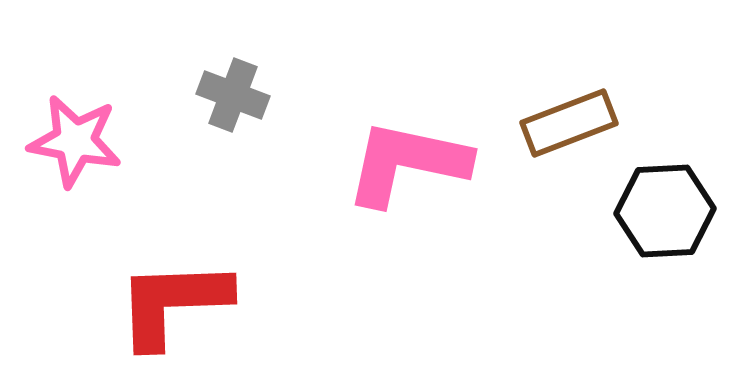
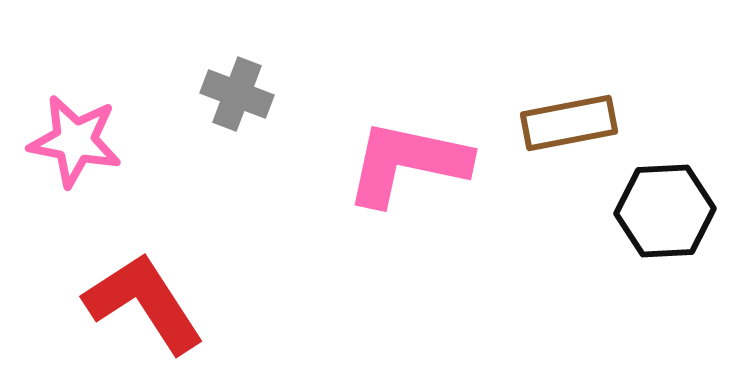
gray cross: moved 4 px right, 1 px up
brown rectangle: rotated 10 degrees clockwise
red L-shape: moved 29 px left; rotated 59 degrees clockwise
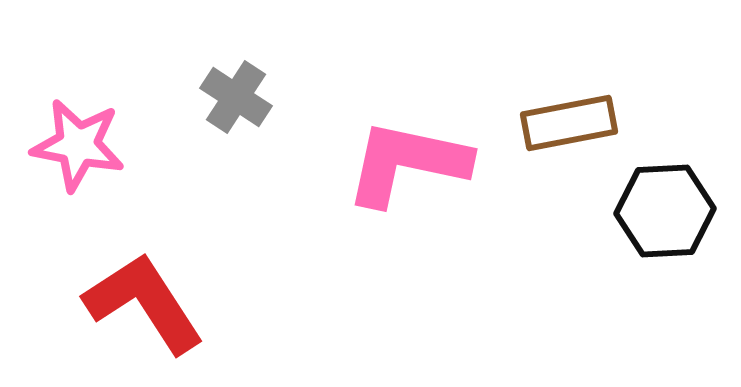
gray cross: moved 1 px left, 3 px down; rotated 12 degrees clockwise
pink star: moved 3 px right, 4 px down
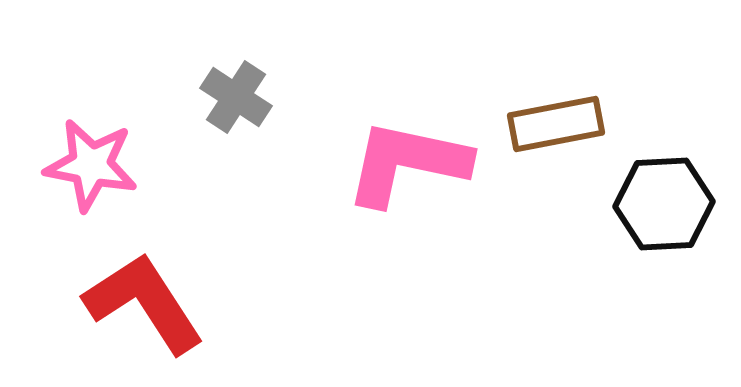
brown rectangle: moved 13 px left, 1 px down
pink star: moved 13 px right, 20 px down
black hexagon: moved 1 px left, 7 px up
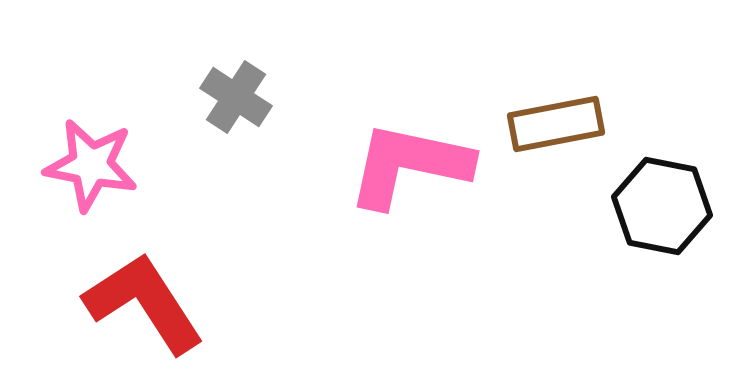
pink L-shape: moved 2 px right, 2 px down
black hexagon: moved 2 px left, 2 px down; rotated 14 degrees clockwise
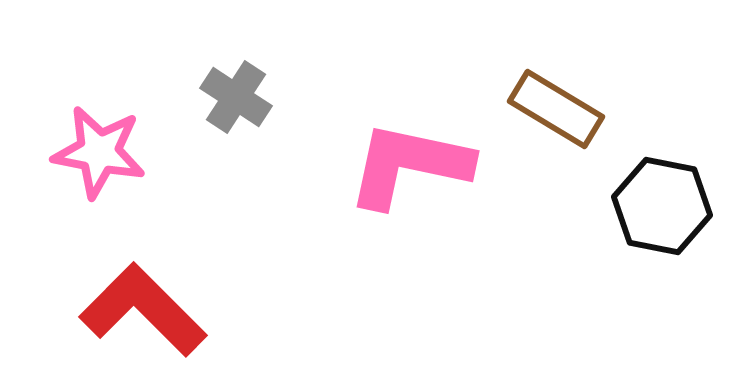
brown rectangle: moved 15 px up; rotated 42 degrees clockwise
pink star: moved 8 px right, 13 px up
red L-shape: moved 1 px left, 7 px down; rotated 12 degrees counterclockwise
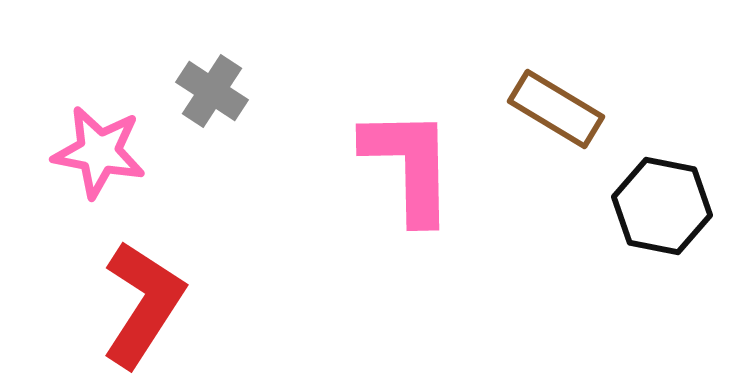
gray cross: moved 24 px left, 6 px up
pink L-shape: rotated 77 degrees clockwise
red L-shape: moved 6 px up; rotated 78 degrees clockwise
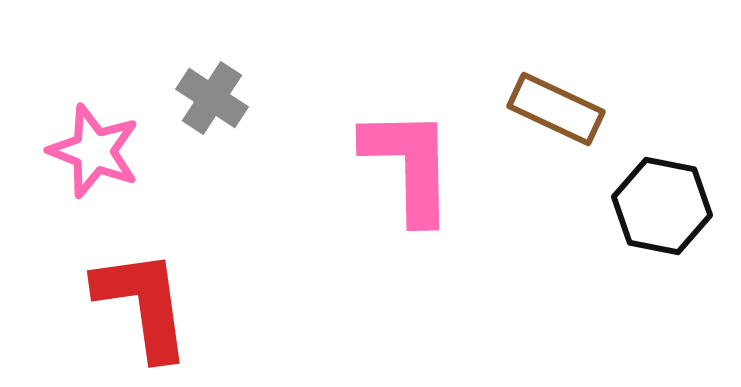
gray cross: moved 7 px down
brown rectangle: rotated 6 degrees counterclockwise
pink star: moved 5 px left, 1 px up; rotated 10 degrees clockwise
red L-shape: rotated 41 degrees counterclockwise
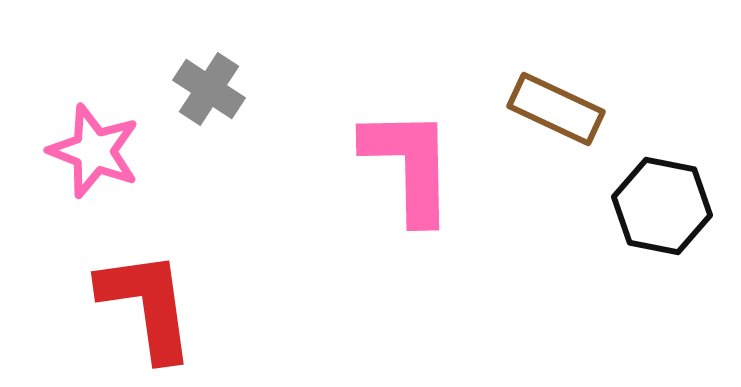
gray cross: moved 3 px left, 9 px up
red L-shape: moved 4 px right, 1 px down
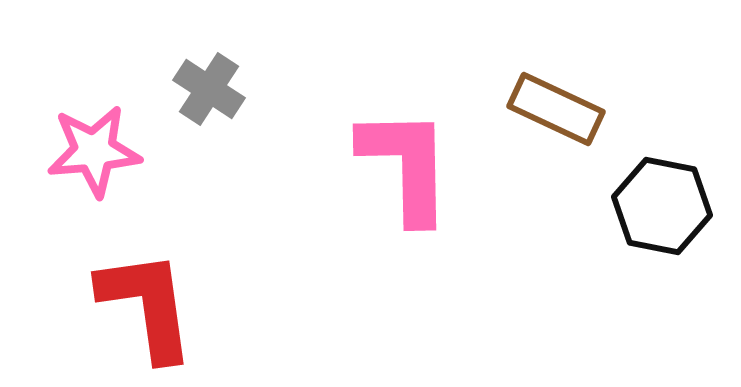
pink star: rotated 26 degrees counterclockwise
pink L-shape: moved 3 px left
